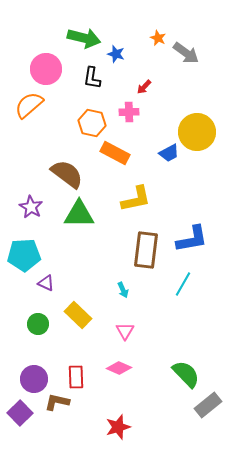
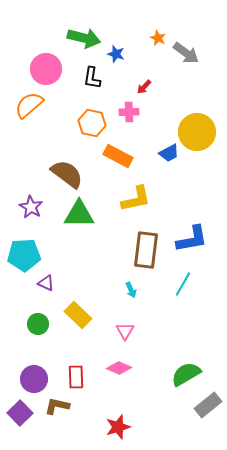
orange rectangle: moved 3 px right, 3 px down
cyan arrow: moved 8 px right
green semicircle: rotated 76 degrees counterclockwise
brown L-shape: moved 4 px down
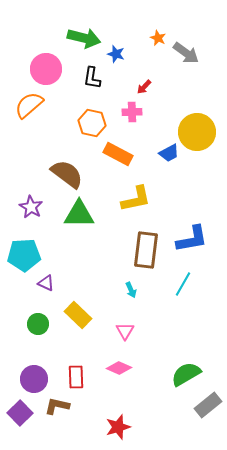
pink cross: moved 3 px right
orange rectangle: moved 2 px up
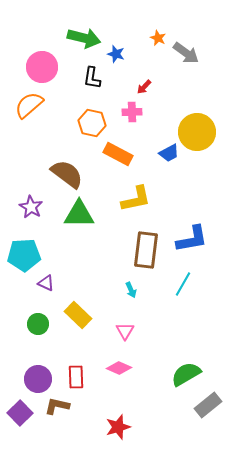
pink circle: moved 4 px left, 2 px up
purple circle: moved 4 px right
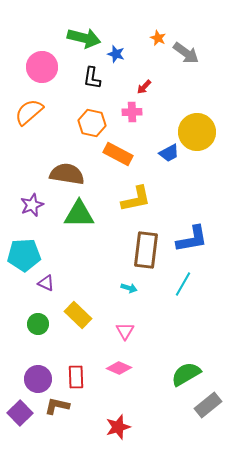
orange semicircle: moved 7 px down
brown semicircle: rotated 28 degrees counterclockwise
purple star: moved 1 px right, 2 px up; rotated 20 degrees clockwise
cyan arrow: moved 2 px left, 2 px up; rotated 49 degrees counterclockwise
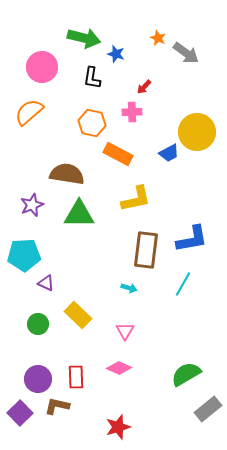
gray rectangle: moved 4 px down
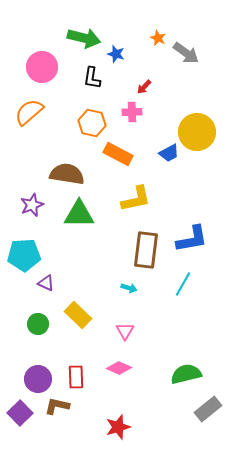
green semicircle: rotated 16 degrees clockwise
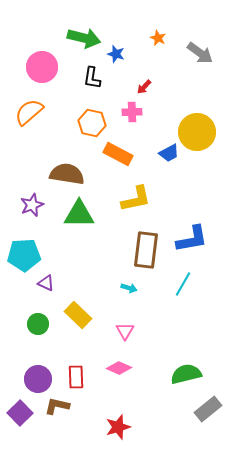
gray arrow: moved 14 px right
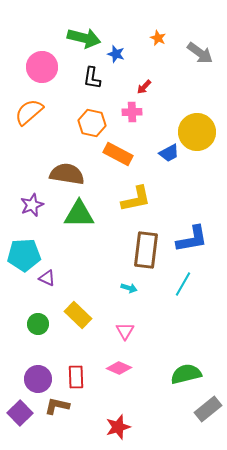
purple triangle: moved 1 px right, 5 px up
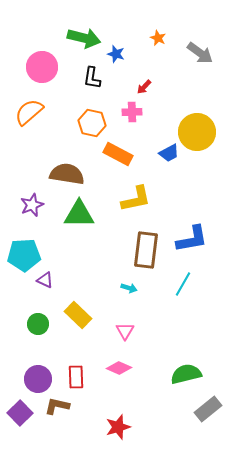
purple triangle: moved 2 px left, 2 px down
